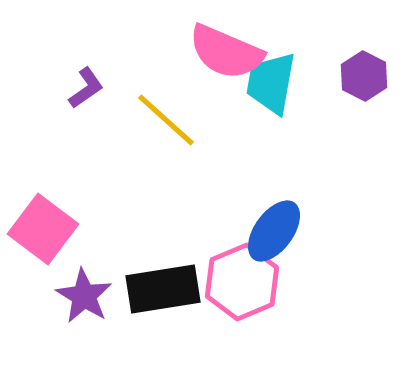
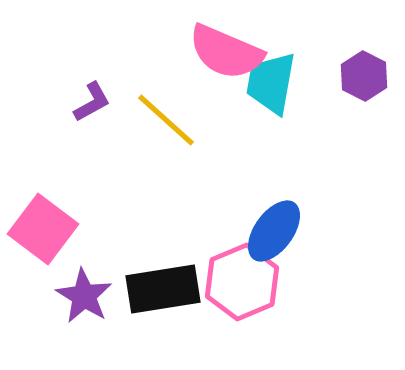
purple L-shape: moved 6 px right, 14 px down; rotated 6 degrees clockwise
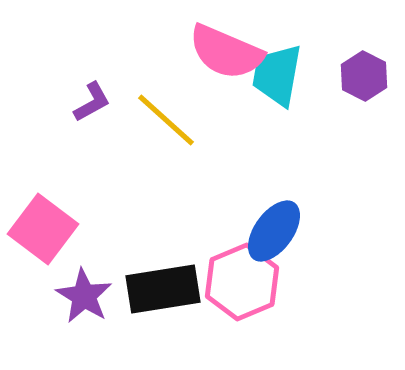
cyan trapezoid: moved 6 px right, 8 px up
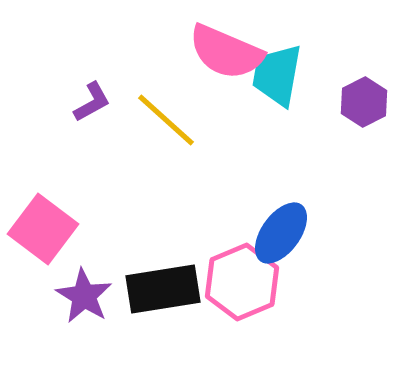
purple hexagon: moved 26 px down; rotated 6 degrees clockwise
blue ellipse: moved 7 px right, 2 px down
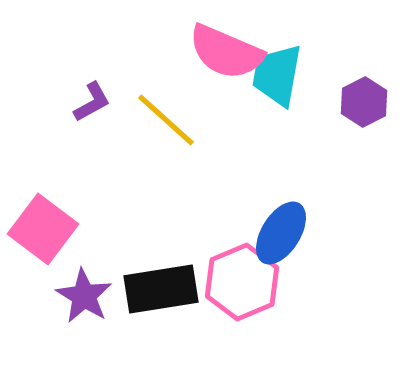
blue ellipse: rotated 4 degrees counterclockwise
black rectangle: moved 2 px left
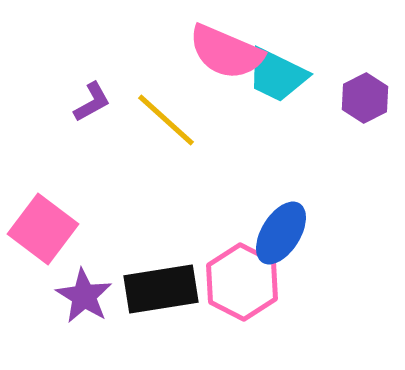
cyan trapezoid: rotated 74 degrees counterclockwise
purple hexagon: moved 1 px right, 4 px up
pink hexagon: rotated 10 degrees counterclockwise
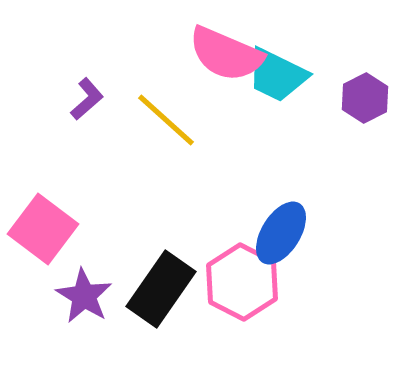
pink semicircle: moved 2 px down
purple L-shape: moved 5 px left, 3 px up; rotated 12 degrees counterclockwise
black rectangle: rotated 46 degrees counterclockwise
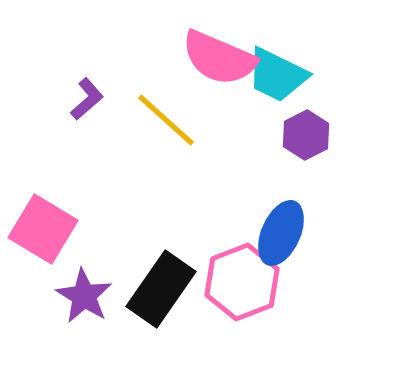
pink semicircle: moved 7 px left, 4 px down
purple hexagon: moved 59 px left, 37 px down
pink square: rotated 6 degrees counterclockwise
blue ellipse: rotated 8 degrees counterclockwise
pink hexagon: rotated 12 degrees clockwise
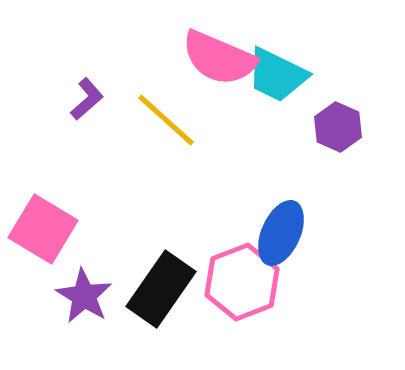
purple hexagon: moved 32 px right, 8 px up; rotated 9 degrees counterclockwise
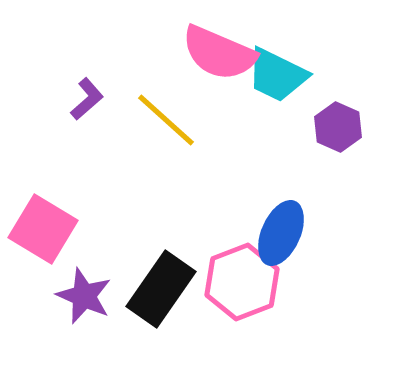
pink semicircle: moved 5 px up
purple star: rotated 8 degrees counterclockwise
